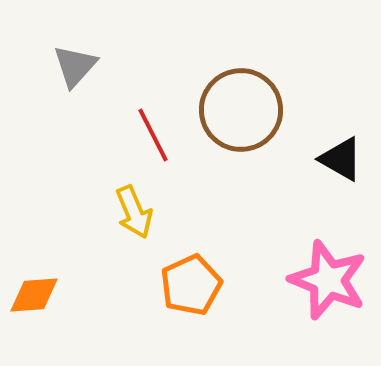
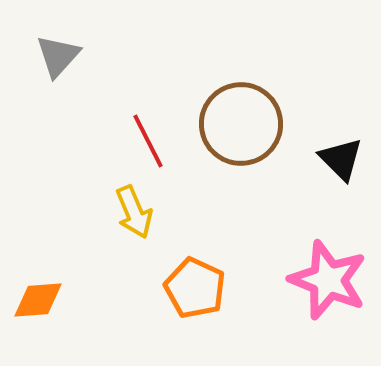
gray triangle: moved 17 px left, 10 px up
brown circle: moved 14 px down
red line: moved 5 px left, 6 px down
black triangle: rotated 15 degrees clockwise
orange pentagon: moved 4 px right, 3 px down; rotated 22 degrees counterclockwise
orange diamond: moved 4 px right, 5 px down
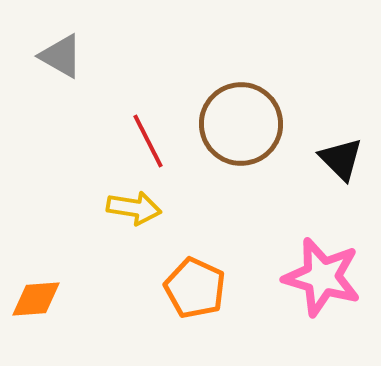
gray triangle: moved 3 px right; rotated 42 degrees counterclockwise
yellow arrow: moved 4 px up; rotated 58 degrees counterclockwise
pink star: moved 6 px left, 3 px up; rotated 6 degrees counterclockwise
orange diamond: moved 2 px left, 1 px up
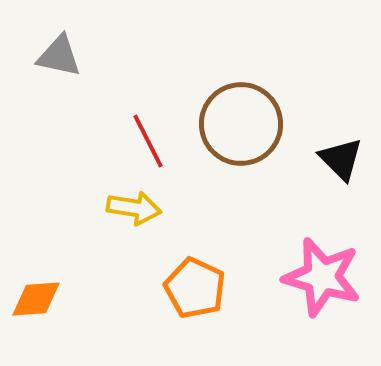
gray triangle: moved 2 px left; rotated 18 degrees counterclockwise
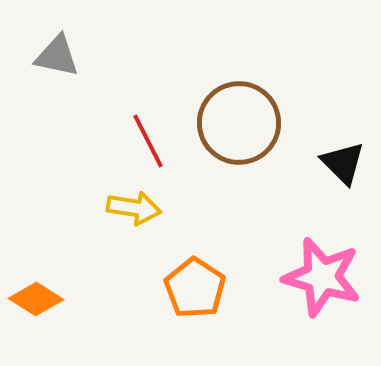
gray triangle: moved 2 px left
brown circle: moved 2 px left, 1 px up
black triangle: moved 2 px right, 4 px down
orange pentagon: rotated 8 degrees clockwise
orange diamond: rotated 36 degrees clockwise
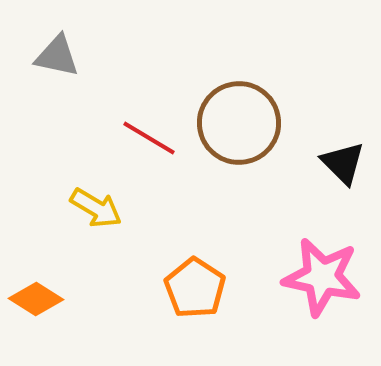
red line: moved 1 px right, 3 px up; rotated 32 degrees counterclockwise
yellow arrow: moved 38 px left; rotated 22 degrees clockwise
pink star: rotated 4 degrees counterclockwise
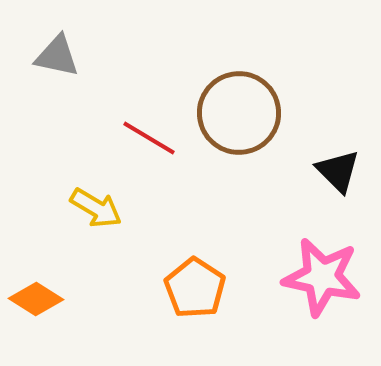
brown circle: moved 10 px up
black triangle: moved 5 px left, 8 px down
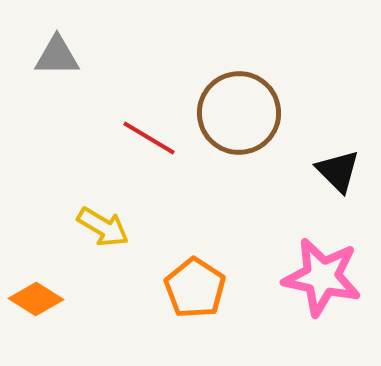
gray triangle: rotated 12 degrees counterclockwise
yellow arrow: moved 7 px right, 19 px down
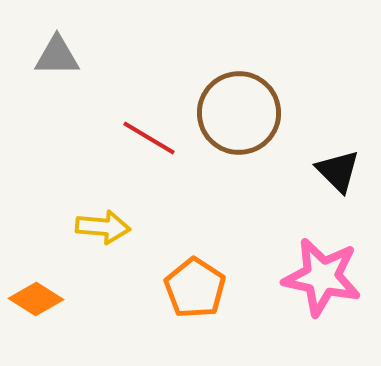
yellow arrow: rotated 26 degrees counterclockwise
